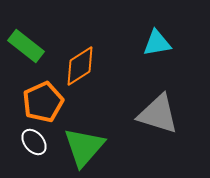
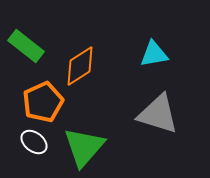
cyan triangle: moved 3 px left, 11 px down
white ellipse: rotated 12 degrees counterclockwise
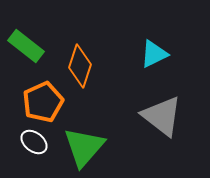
cyan triangle: rotated 16 degrees counterclockwise
orange diamond: rotated 39 degrees counterclockwise
gray triangle: moved 4 px right, 2 px down; rotated 21 degrees clockwise
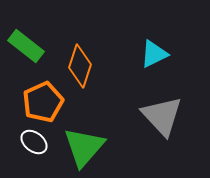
gray triangle: rotated 9 degrees clockwise
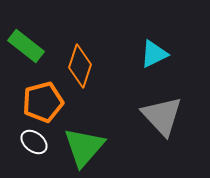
orange pentagon: rotated 9 degrees clockwise
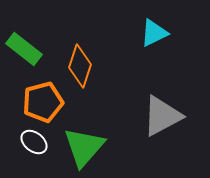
green rectangle: moved 2 px left, 3 px down
cyan triangle: moved 21 px up
gray triangle: rotated 45 degrees clockwise
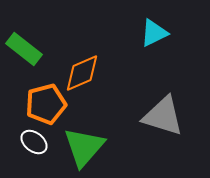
orange diamond: moved 2 px right, 7 px down; rotated 48 degrees clockwise
orange pentagon: moved 3 px right, 2 px down
gray triangle: moved 1 px right; rotated 45 degrees clockwise
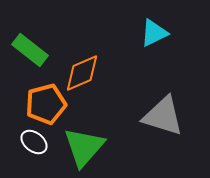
green rectangle: moved 6 px right, 1 px down
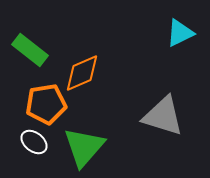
cyan triangle: moved 26 px right
orange pentagon: rotated 6 degrees clockwise
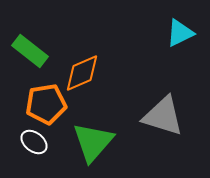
green rectangle: moved 1 px down
green triangle: moved 9 px right, 5 px up
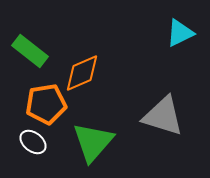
white ellipse: moved 1 px left
